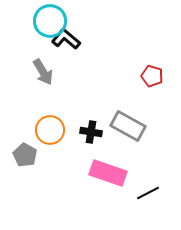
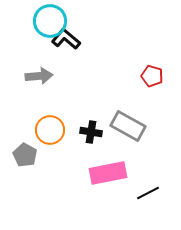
gray arrow: moved 4 px left, 4 px down; rotated 64 degrees counterclockwise
pink rectangle: rotated 30 degrees counterclockwise
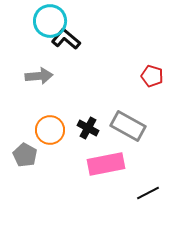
black cross: moved 3 px left, 4 px up; rotated 20 degrees clockwise
pink rectangle: moved 2 px left, 9 px up
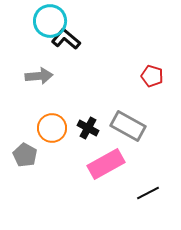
orange circle: moved 2 px right, 2 px up
pink rectangle: rotated 18 degrees counterclockwise
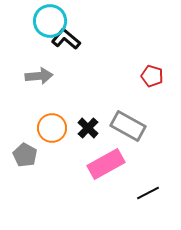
black cross: rotated 15 degrees clockwise
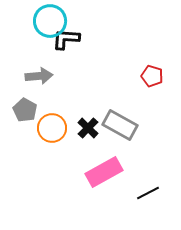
black L-shape: rotated 36 degrees counterclockwise
gray rectangle: moved 8 px left, 1 px up
gray pentagon: moved 45 px up
pink rectangle: moved 2 px left, 8 px down
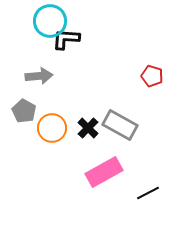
gray pentagon: moved 1 px left, 1 px down
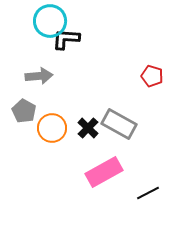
gray rectangle: moved 1 px left, 1 px up
